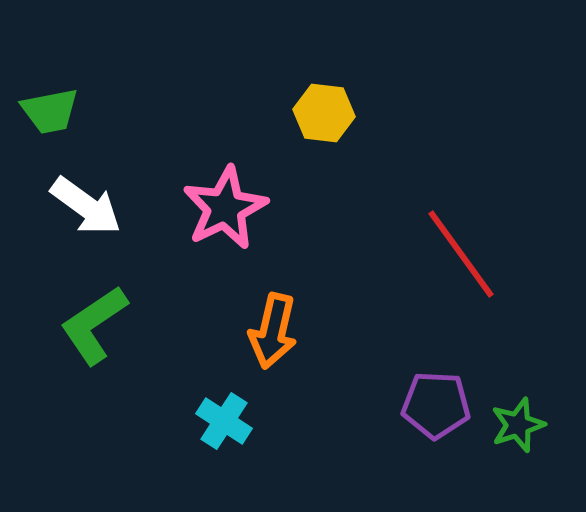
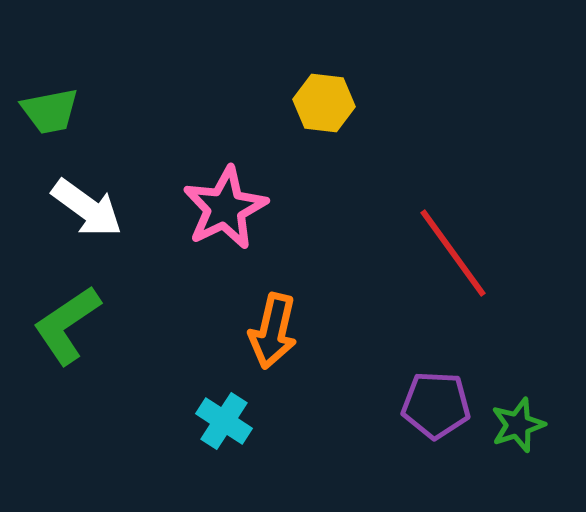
yellow hexagon: moved 10 px up
white arrow: moved 1 px right, 2 px down
red line: moved 8 px left, 1 px up
green L-shape: moved 27 px left
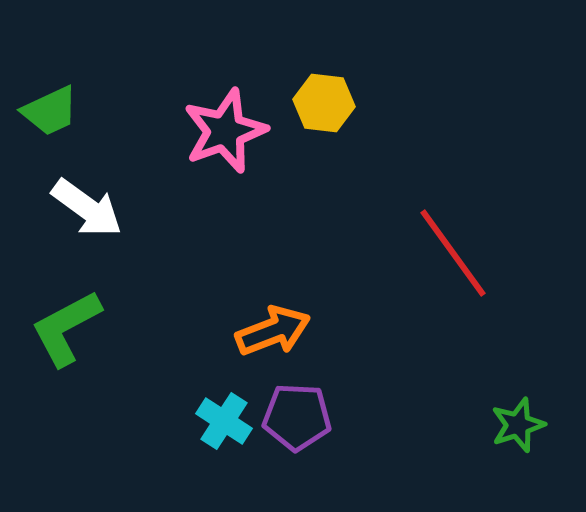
green trapezoid: rotated 14 degrees counterclockwise
pink star: moved 77 px up; rotated 6 degrees clockwise
green L-shape: moved 1 px left, 3 px down; rotated 6 degrees clockwise
orange arrow: rotated 124 degrees counterclockwise
purple pentagon: moved 139 px left, 12 px down
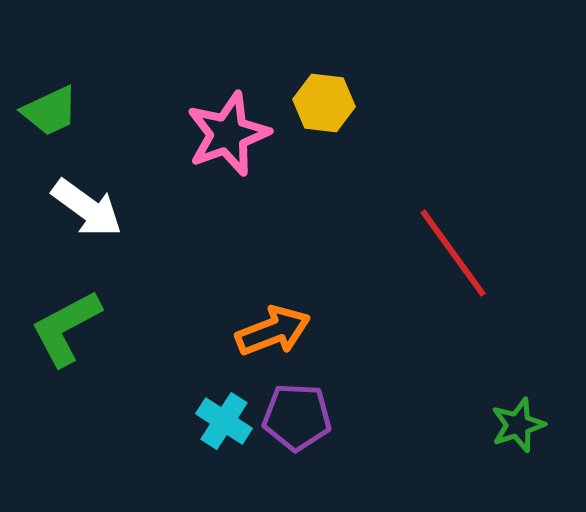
pink star: moved 3 px right, 3 px down
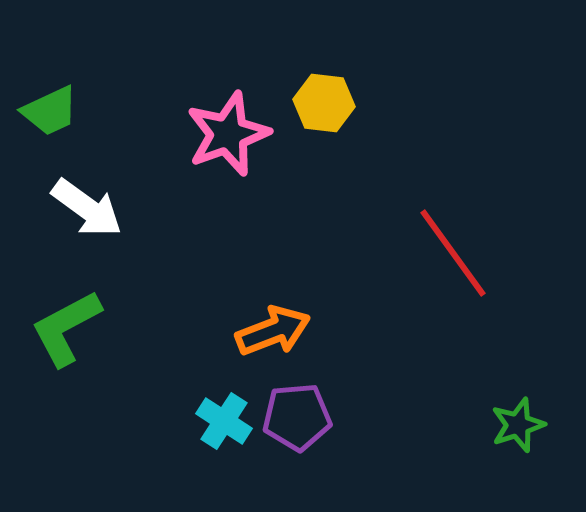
purple pentagon: rotated 8 degrees counterclockwise
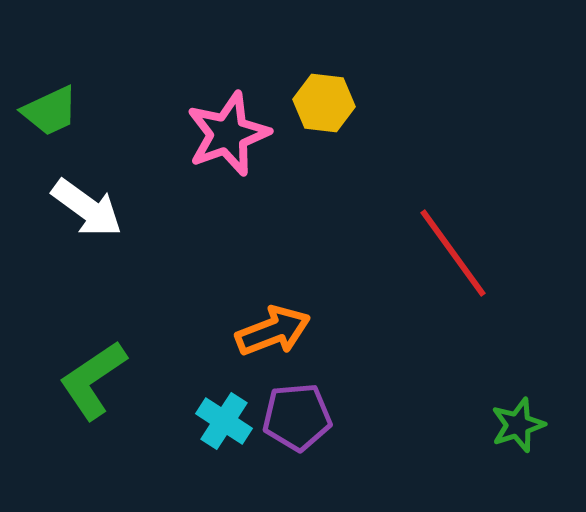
green L-shape: moved 27 px right, 52 px down; rotated 6 degrees counterclockwise
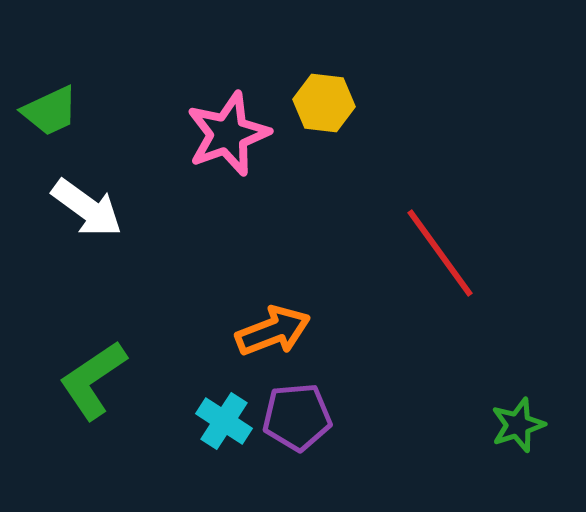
red line: moved 13 px left
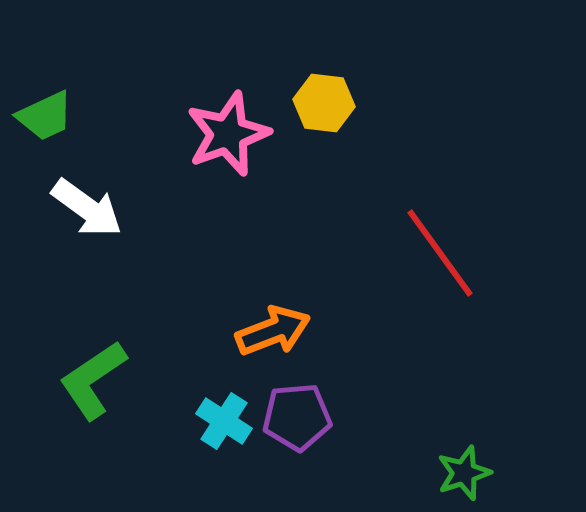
green trapezoid: moved 5 px left, 5 px down
green star: moved 54 px left, 48 px down
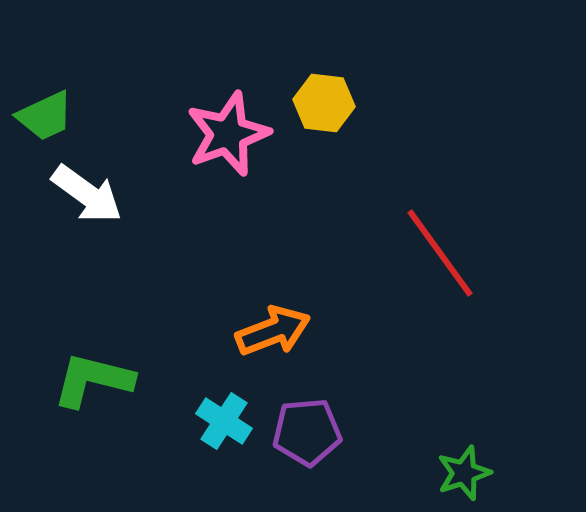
white arrow: moved 14 px up
green L-shape: rotated 48 degrees clockwise
purple pentagon: moved 10 px right, 15 px down
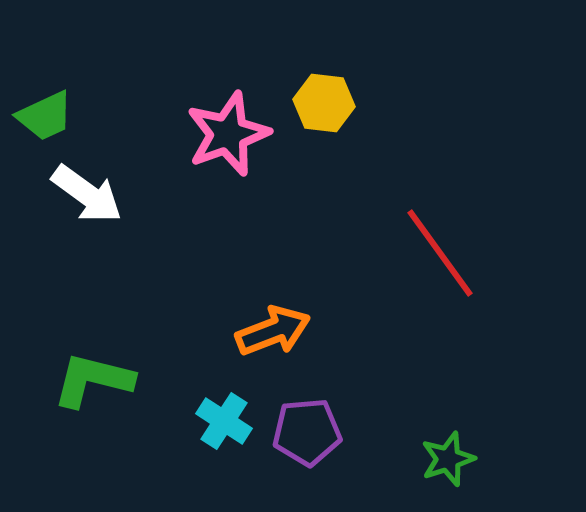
green star: moved 16 px left, 14 px up
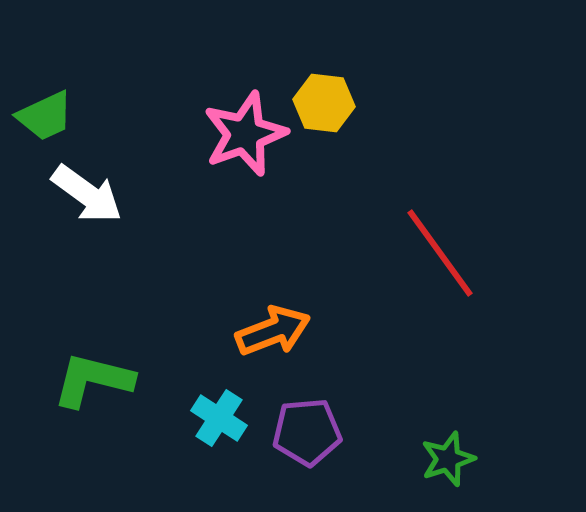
pink star: moved 17 px right
cyan cross: moved 5 px left, 3 px up
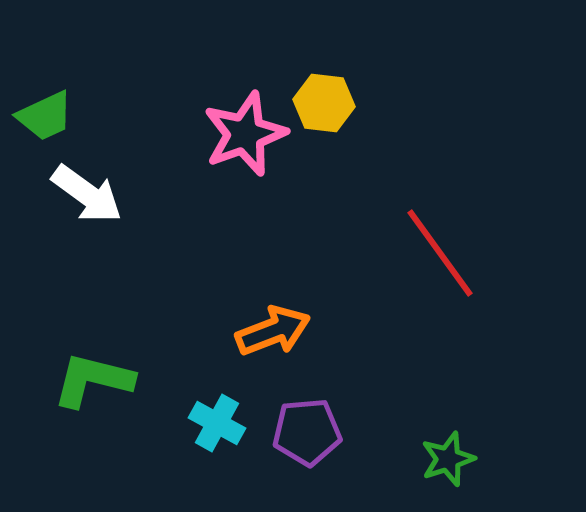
cyan cross: moved 2 px left, 5 px down; rotated 4 degrees counterclockwise
